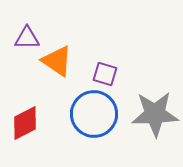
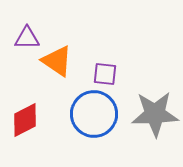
purple square: rotated 10 degrees counterclockwise
red diamond: moved 3 px up
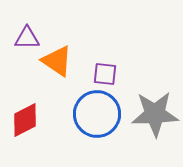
blue circle: moved 3 px right
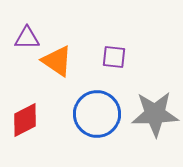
purple square: moved 9 px right, 17 px up
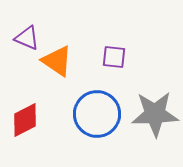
purple triangle: rotated 24 degrees clockwise
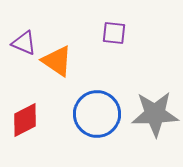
purple triangle: moved 3 px left, 5 px down
purple square: moved 24 px up
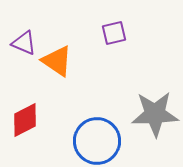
purple square: rotated 20 degrees counterclockwise
blue circle: moved 27 px down
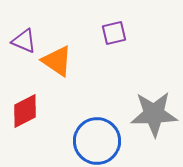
purple triangle: moved 2 px up
gray star: moved 1 px left
red diamond: moved 9 px up
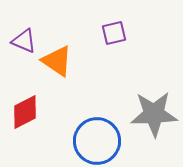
red diamond: moved 1 px down
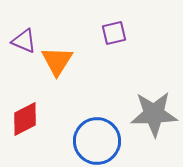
orange triangle: rotated 28 degrees clockwise
red diamond: moved 7 px down
